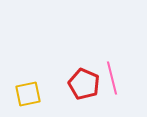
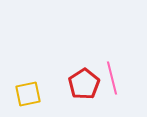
red pentagon: rotated 16 degrees clockwise
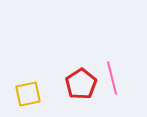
red pentagon: moved 3 px left
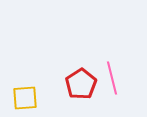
yellow square: moved 3 px left, 4 px down; rotated 8 degrees clockwise
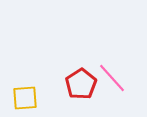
pink line: rotated 28 degrees counterclockwise
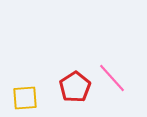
red pentagon: moved 6 px left, 3 px down
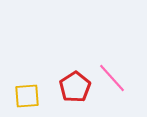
yellow square: moved 2 px right, 2 px up
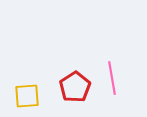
pink line: rotated 32 degrees clockwise
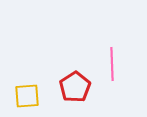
pink line: moved 14 px up; rotated 8 degrees clockwise
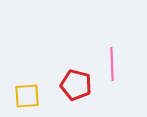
red pentagon: moved 1 px right, 2 px up; rotated 24 degrees counterclockwise
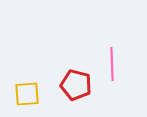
yellow square: moved 2 px up
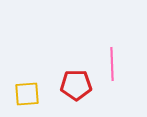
red pentagon: rotated 16 degrees counterclockwise
